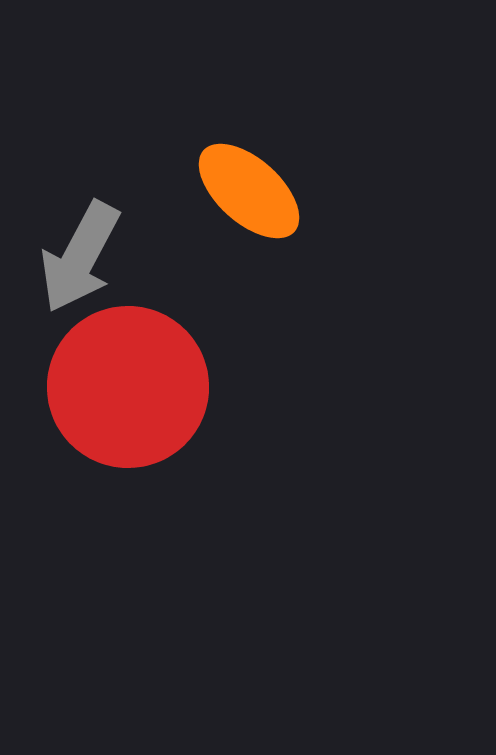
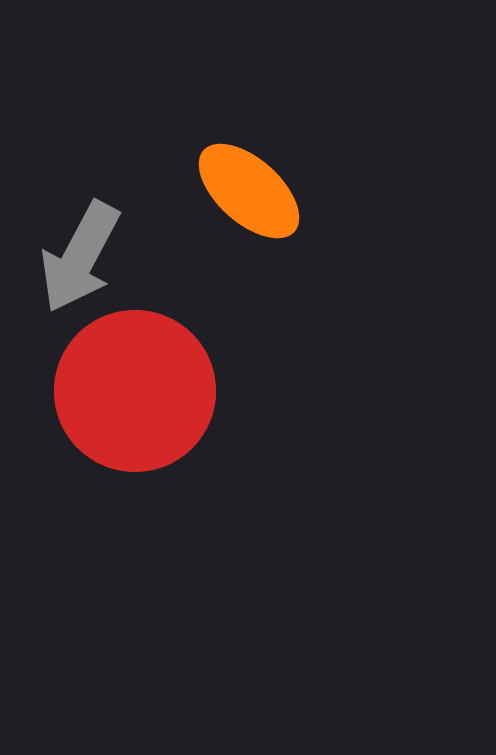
red circle: moved 7 px right, 4 px down
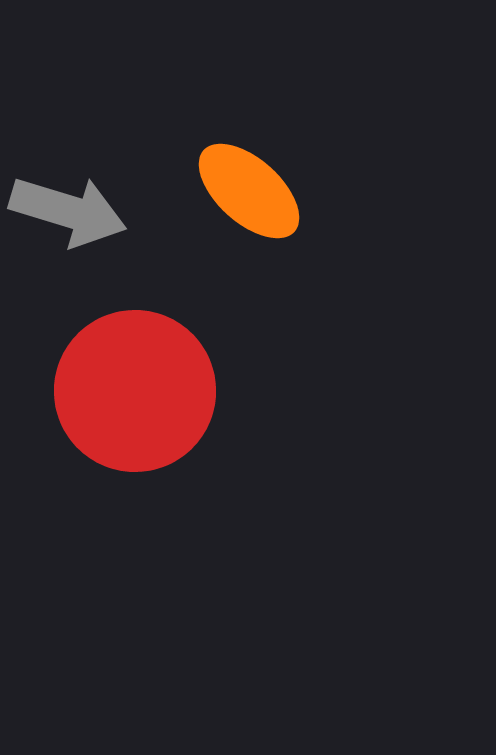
gray arrow: moved 12 px left, 46 px up; rotated 101 degrees counterclockwise
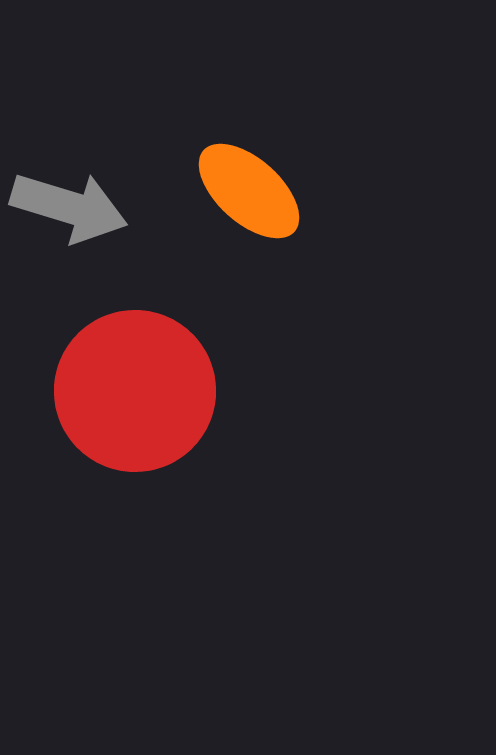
gray arrow: moved 1 px right, 4 px up
